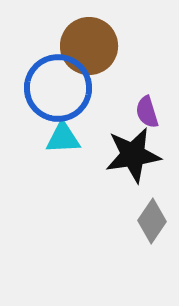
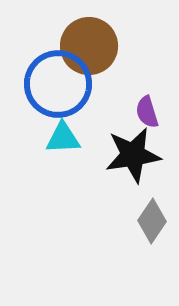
blue circle: moved 4 px up
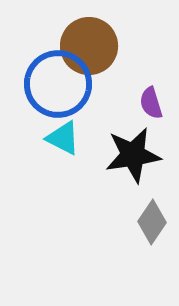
purple semicircle: moved 4 px right, 9 px up
cyan triangle: rotated 30 degrees clockwise
gray diamond: moved 1 px down
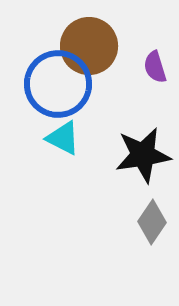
purple semicircle: moved 4 px right, 36 px up
black star: moved 10 px right
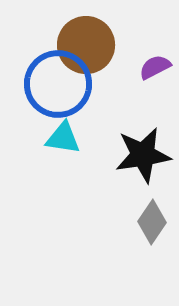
brown circle: moved 3 px left, 1 px up
purple semicircle: rotated 80 degrees clockwise
cyan triangle: rotated 18 degrees counterclockwise
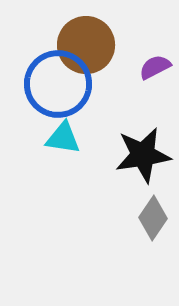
gray diamond: moved 1 px right, 4 px up
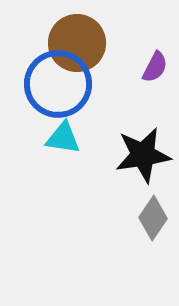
brown circle: moved 9 px left, 2 px up
purple semicircle: rotated 144 degrees clockwise
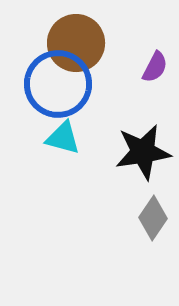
brown circle: moved 1 px left
cyan triangle: rotated 6 degrees clockwise
black star: moved 3 px up
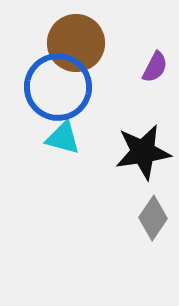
blue circle: moved 3 px down
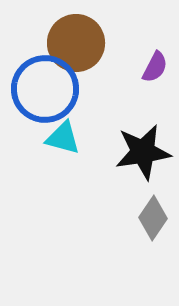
blue circle: moved 13 px left, 2 px down
